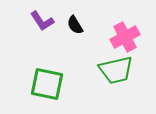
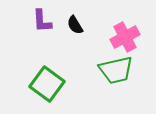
purple L-shape: rotated 30 degrees clockwise
green square: rotated 24 degrees clockwise
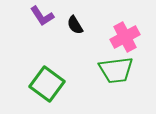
purple L-shape: moved 5 px up; rotated 30 degrees counterclockwise
green trapezoid: rotated 6 degrees clockwise
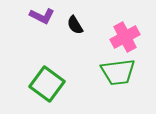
purple L-shape: rotated 30 degrees counterclockwise
green trapezoid: moved 2 px right, 2 px down
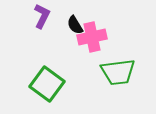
purple L-shape: rotated 90 degrees counterclockwise
pink cross: moved 33 px left; rotated 16 degrees clockwise
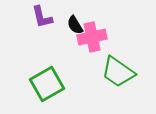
purple L-shape: moved 1 px down; rotated 140 degrees clockwise
green trapezoid: rotated 42 degrees clockwise
green square: rotated 24 degrees clockwise
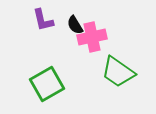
purple L-shape: moved 1 px right, 3 px down
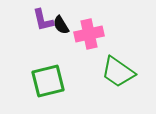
black semicircle: moved 14 px left
pink cross: moved 3 px left, 3 px up
green square: moved 1 px right, 3 px up; rotated 16 degrees clockwise
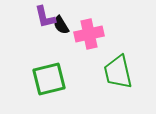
purple L-shape: moved 2 px right, 3 px up
green trapezoid: rotated 42 degrees clockwise
green square: moved 1 px right, 2 px up
